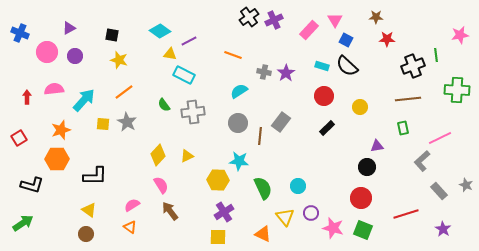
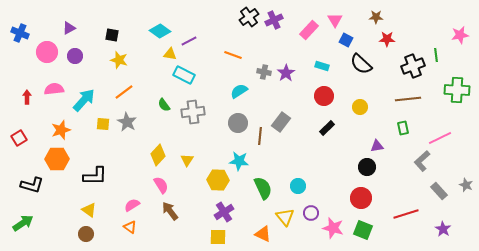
black semicircle at (347, 66): moved 14 px right, 2 px up
yellow triangle at (187, 156): moved 4 px down; rotated 32 degrees counterclockwise
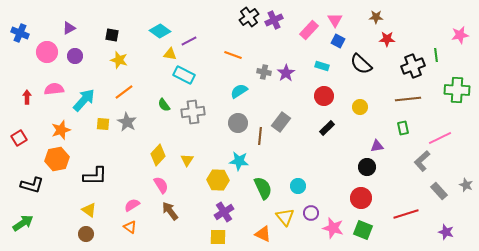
blue square at (346, 40): moved 8 px left, 1 px down
orange hexagon at (57, 159): rotated 10 degrees counterclockwise
purple star at (443, 229): moved 3 px right, 3 px down; rotated 14 degrees counterclockwise
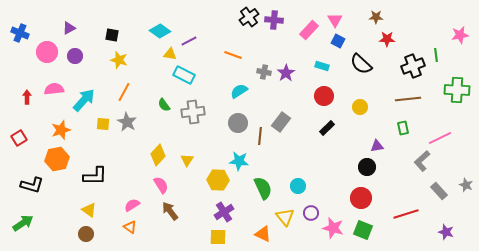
purple cross at (274, 20): rotated 30 degrees clockwise
orange line at (124, 92): rotated 24 degrees counterclockwise
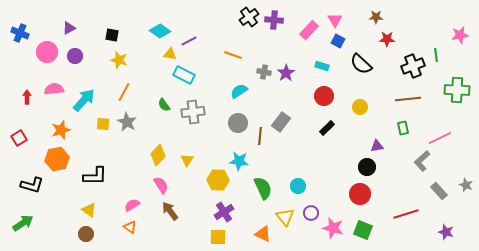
red circle at (361, 198): moved 1 px left, 4 px up
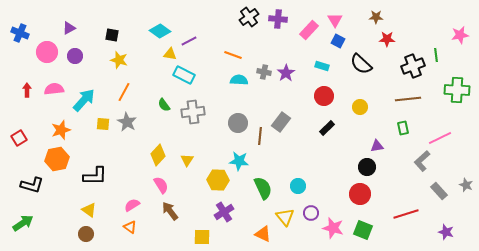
purple cross at (274, 20): moved 4 px right, 1 px up
cyan semicircle at (239, 91): moved 11 px up; rotated 36 degrees clockwise
red arrow at (27, 97): moved 7 px up
yellow square at (218, 237): moved 16 px left
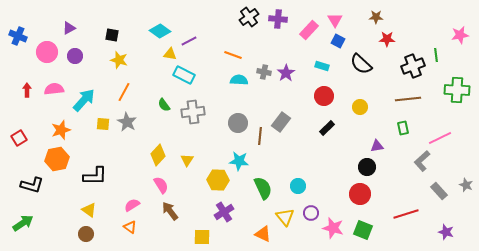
blue cross at (20, 33): moved 2 px left, 3 px down
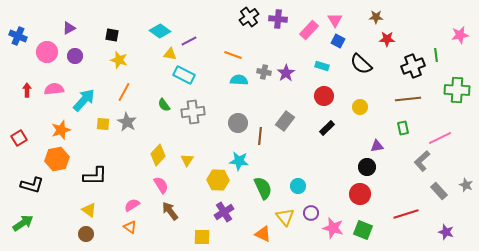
gray rectangle at (281, 122): moved 4 px right, 1 px up
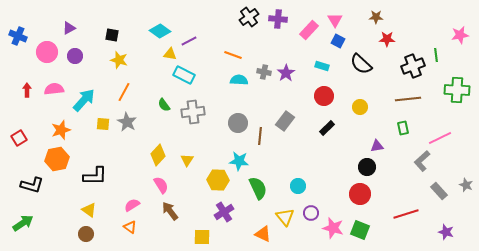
green semicircle at (263, 188): moved 5 px left
green square at (363, 230): moved 3 px left
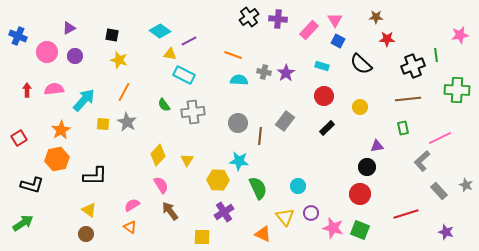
orange star at (61, 130): rotated 12 degrees counterclockwise
